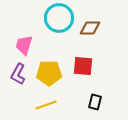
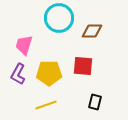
brown diamond: moved 2 px right, 3 px down
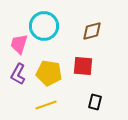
cyan circle: moved 15 px left, 8 px down
brown diamond: rotated 15 degrees counterclockwise
pink trapezoid: moved 5 px left, 1 px up
yellow pentagon: rotated 10 degrees clockwise
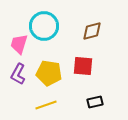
black rectangle: rotated 63 degrees clockwise
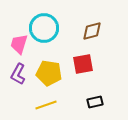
cyan circle: moved 2 px down
red square: moved 2 px up; rotated 15 degrees counterclockwise
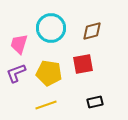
cyan circle: moved 7 px right
purple L-shape: moved 2 px left, 1 px up; rotated 40 degrees clockwise
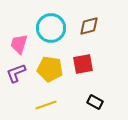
brown diamond: moved 3 px left, 5 px up
yellow pentagon: moved 1 px right, 4 px up
black rectangle: rotated 42 degrees clockwise
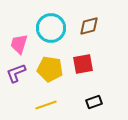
black rectangle: moved 1 px left; rotated 49 degrees counterclockwise
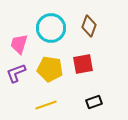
brown diamond: rotated 55 degrees counterclockwise
